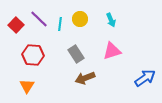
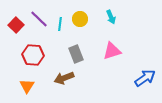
cyan arrow: moved 3 px up
gray rectangle: rotated 12 degrees clockwise
brown arrow: moved 21 px left
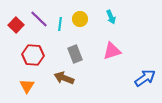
gray rectangle: moved 1 px left
brown arrow: rotated 42 degrees clockwise
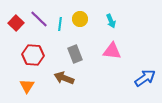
cyan arrow: moved 4 px down
red square: moved 2 px up
pink triangle: rotated 24 degrees clockwise
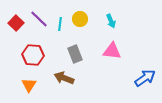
orange triangle: moved 2 px right, 1 px up
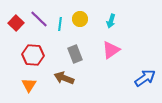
cyan arrow: rotated 40 degrees clockwise
pink triangle: moved 1 px left, 1 px up; rotated 42 degrees counterclockwise
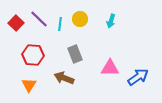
pink triangle: moved 1 px left, 18 px down; rotated 36 degrees clockwise
blue arrow: moved 7 px left, 1 px up
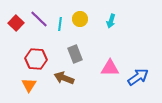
red hexagon: moved 3 px right, 4 px down
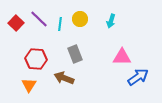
pink triangle: moved 12 px right, 11 px up
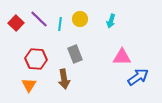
brown arrow: moved 1 px down; rotated 120 degrees counterclockwise
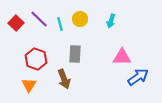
cyan line: rotated 24 degrees counterclockwise
gray rectangle: rotated 24 degrees clockwise
red hexagon: rotated 15 degrees clockwise
brown arrow: rotated 12 degrees counterclockwise
